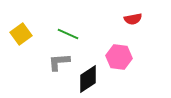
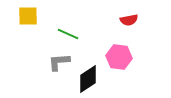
red semicircle: moved 4 px left, 1 px down
yellow square: moved 7 px right, 18 px up; rotated 35 degrees clockwise
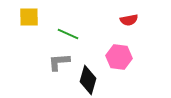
yellow square: moved 1 px right, 1 px down
black diamond: moved 1 px down; rotated 40 degrees counterclockwise
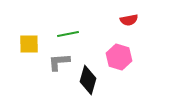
yellow square: moved 27 px down
green line: rotated 35 degrees counterclockwise
pink hexagon: rotated 10 degrees clockwise
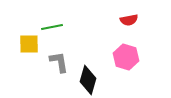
green line: moved 16 px left, 7 px up
pink hexagon: moved 7 px right
gray L-shape: rotated 85 degrees clockwise
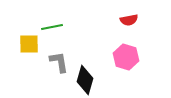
black diamond: moved 3 px left
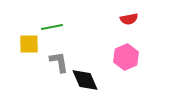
red semicircle: moved 1 px up
pink hexagon: rotated 20 degrees clockwise
black diamond: rotated 40 degrees counterclockwise
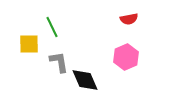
green line: rotated 75 degrees clockwise
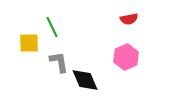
yellow square: moved 1 px up
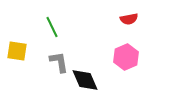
yellow square: moved 12 px left, 8 px down; rotated 10 degrees clockwise
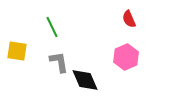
red semicircle: rotated 78 degrees clockwise
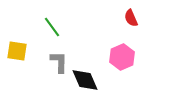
red semicircle: moved 2 px right, 1 px up
green line: rotated 10 degrees counterclockwise
pink hexagon: moved 4 px left
gray L-shape: rotated 10 degrees clockwise
